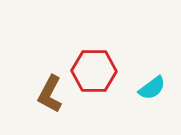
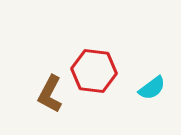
red hexagon: rotated 6 degrees clockwise
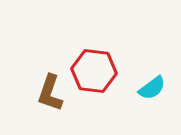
brown L-shape: moved 1 px up; rotated 9 degrees counterclockwise
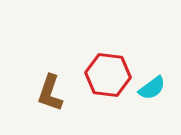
red hexagon: moved 14 px right, 4 px down
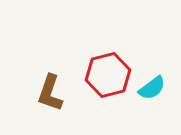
red hexagon: rotated 21 degrees counterclockwise
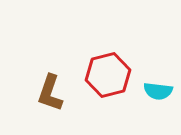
cyan semicircle: moved 6 px right, 3 px down; rotated 44 degrees clockwise
